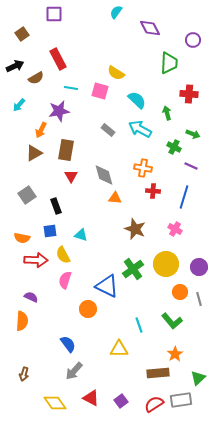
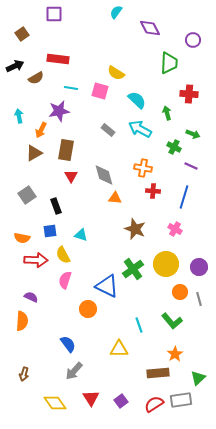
red rectangle at (58, 59): rotated 55 degrees counterclockwise
cyan arrow at (19, 105): moved 11 px down; rotated 128 degrees clockwise
red triangle at (91, 398): rotated 30 degrees clockwise
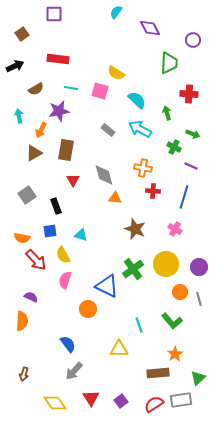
brown semicircle at (36, 78): moved 11 px down
red triangle at (71, 176): moved 2 px right, 4 px down
red arrow at (36, 260): rotated 45 degrees clockwise
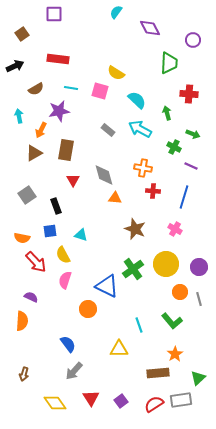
red arrow at (36, 260): moved 2 px down
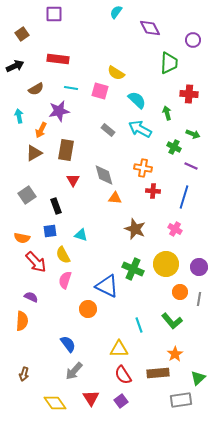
green cross at (133, 269): rotated 30 degrees counterclockwise
gray line at (199, 299): rotated 24 degrees clockwise
red semicircle at (154, 404): moved 31 px left, 29 px up; rotated 90 degrees counterclockwise
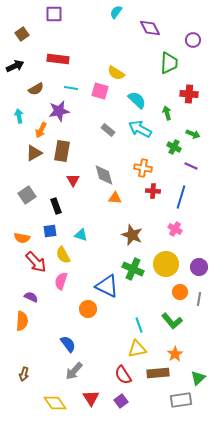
brown rectangle at (66, 150): moved 4 px left, 1 px down
blue line at (184, 197): moved 3 px left
brown star at (135, 229): moved 3 px left, 6 px down
pink semicircle at (65, 280): moved 4 px left, 1 px down
yellow triangle at (119, 349): moved 18 px right; rotated 12 degrees counterclockwise
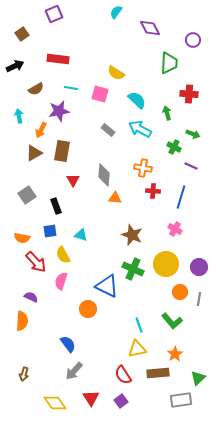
purple square at (54, 14): rotated 24 degrees counterclockwise
pink square at (100, 91): moved 3 px down
gray diamond at (104, 175): rotated 20 degrees clockwise
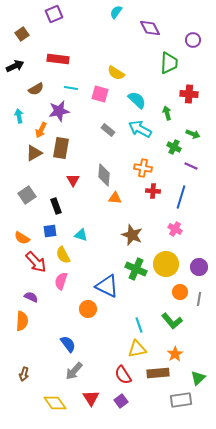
brown rectangle at (62, 151): moved 1 px left, 3 px up
orange semicircle at (22, 238): rotated 21 degrees clockwise
green cross at (133, 269): moved 3 px right
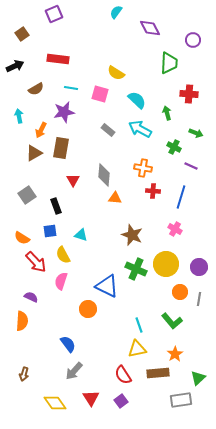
purple star at (59, 111): moved 5 px right, 1 px down
green arrow at (193, 134): moved 3 px right, 1 px up
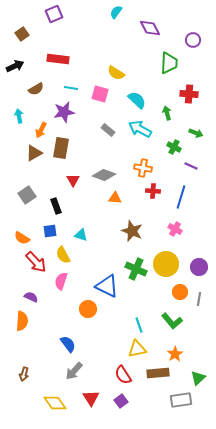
gray diamond at (104, 175): rotated 75 degrees counterclockwise
brown star at (132, 235): moved 4 px up
